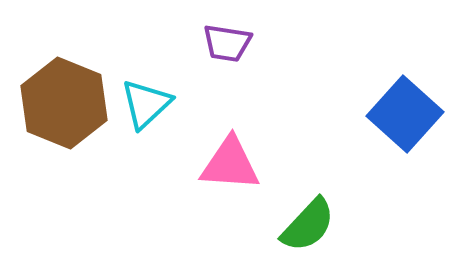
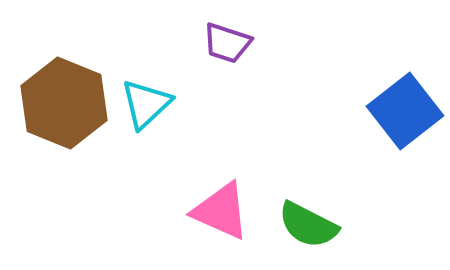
purple trapezoid: rotated 9 degrees clockwise
blue square: moved 3 px up; rotated 10 degrees clockwise
pink triangle: moved 9 px left, 47 px down; rotated 20 degrees clockwise
green semicircle: rotated 74 degrees clockwise
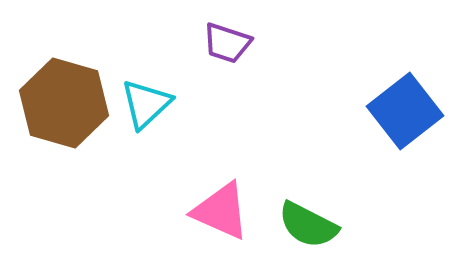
brown hexagon: rotated 6 degrees counterclockwise
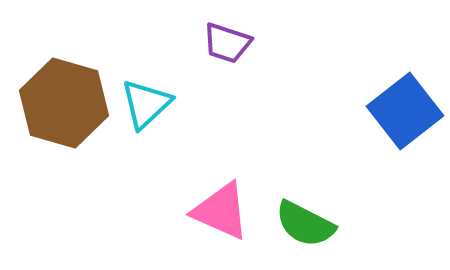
green semicircle: moved 3 px left, 1 px up
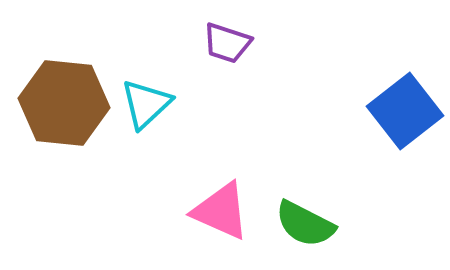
brown hexagon: rotated 10 degrees counterclockwise
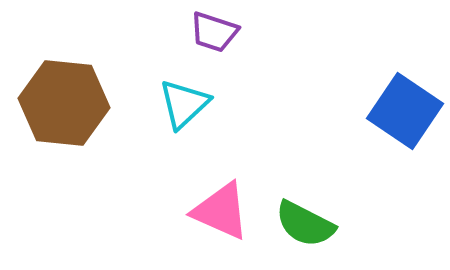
purple trapezoid: moved 13 px left, 11 px up
cyan triangle: moved 38 px right
blue square: rotated 18 degrees counterclockwise
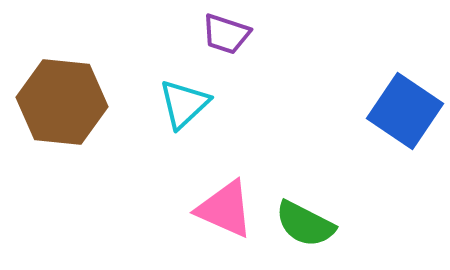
purple trapezoid: moved 12 px right, 2 px down
brown hexagon: moved 2 px left, 1 px up
pink triangle: moved 4 px right, 2 px up
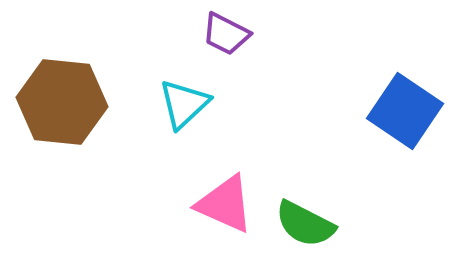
purple trapezoid: rotated 9 degrees clockwise
pink triangle: moved 5 px up
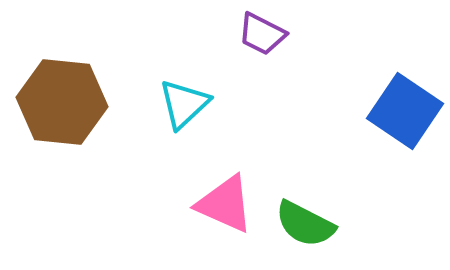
purple trapezoid: moved 36 px right
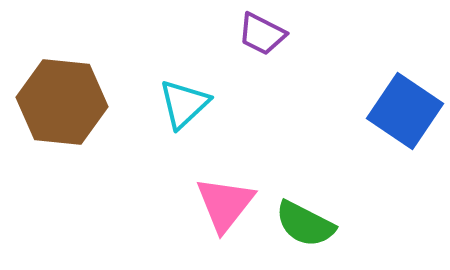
pink triangle: rotated 44 degrees clockwise
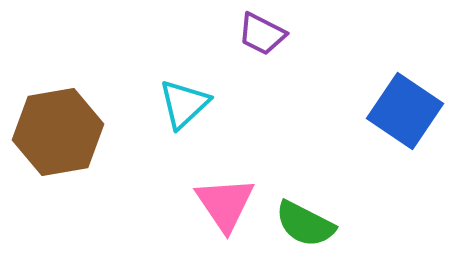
brown hexagon: moved 4 px left, 30 px down; rotated 16 degrees counterclockwise
pink triangle: rotated 12 degrees counterclockwise
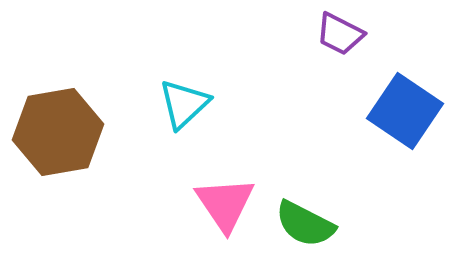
purple trapezoid: moved 78 px right
